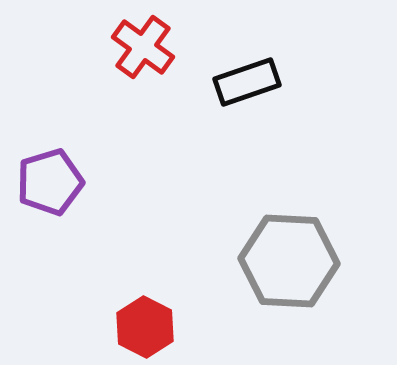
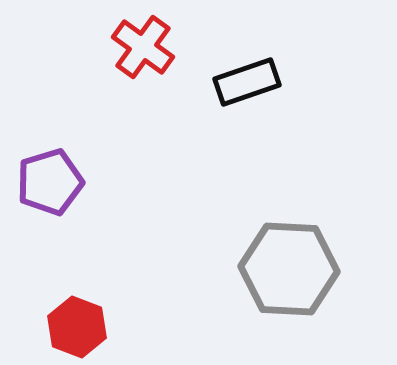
gray hexagon: moved 8 px down
red hexagon: moved 68 px left; rotated 6 degrees counterclockwise
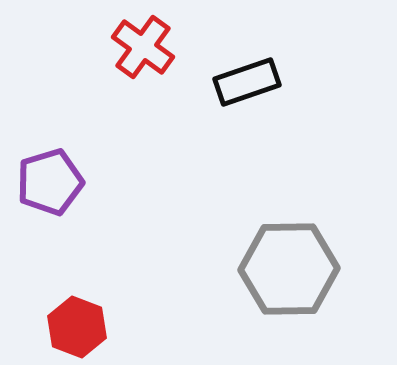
gray hexagon: rotated 4 degrees counterclockwise
